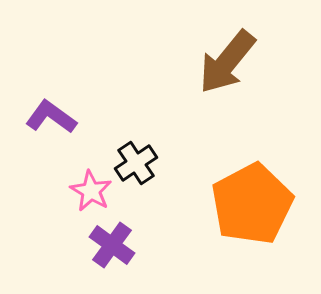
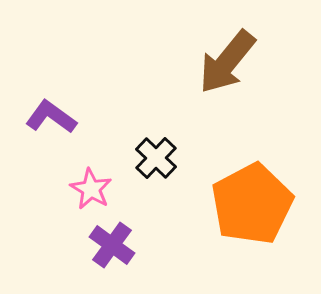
black cross: moved 20 px right, 5 px up; rotated 12 degrees counterclockwise
pink star: moved 2 px up
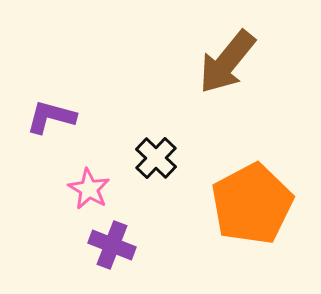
purple L-shape: rotated 21 degrees counterclockwise
pink star: moved 2 px left
purple cross: rotated 15 degrees counterclockwise
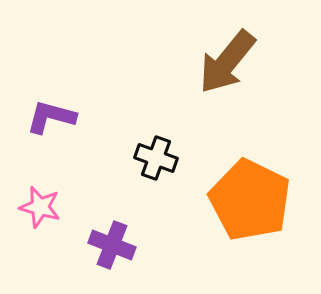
black cross: rotated 24 degrees counterclockwise
pink star: moved 49 px left, 18 px down; rotated 15 degrees counterclockwise
orange pentagon: moved 2 px left, 4 px up; rotated 18 degrees counterclockwise
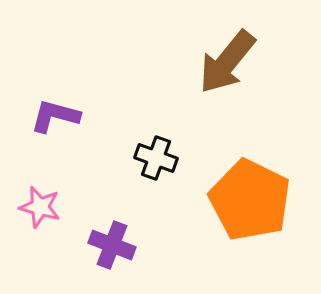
purple L-shape: moved 4 px right, 1 px up
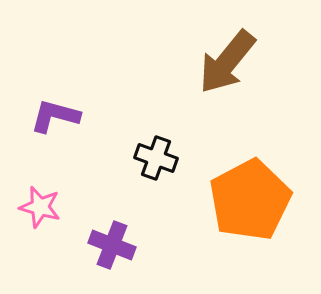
orange pentagon: rotated 18 degrees clockwise
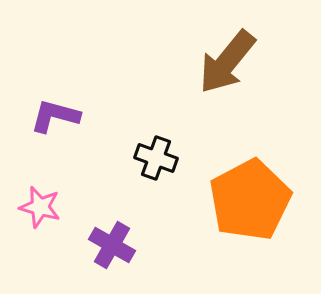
purple cross: rotated 9 degrees clockwise
